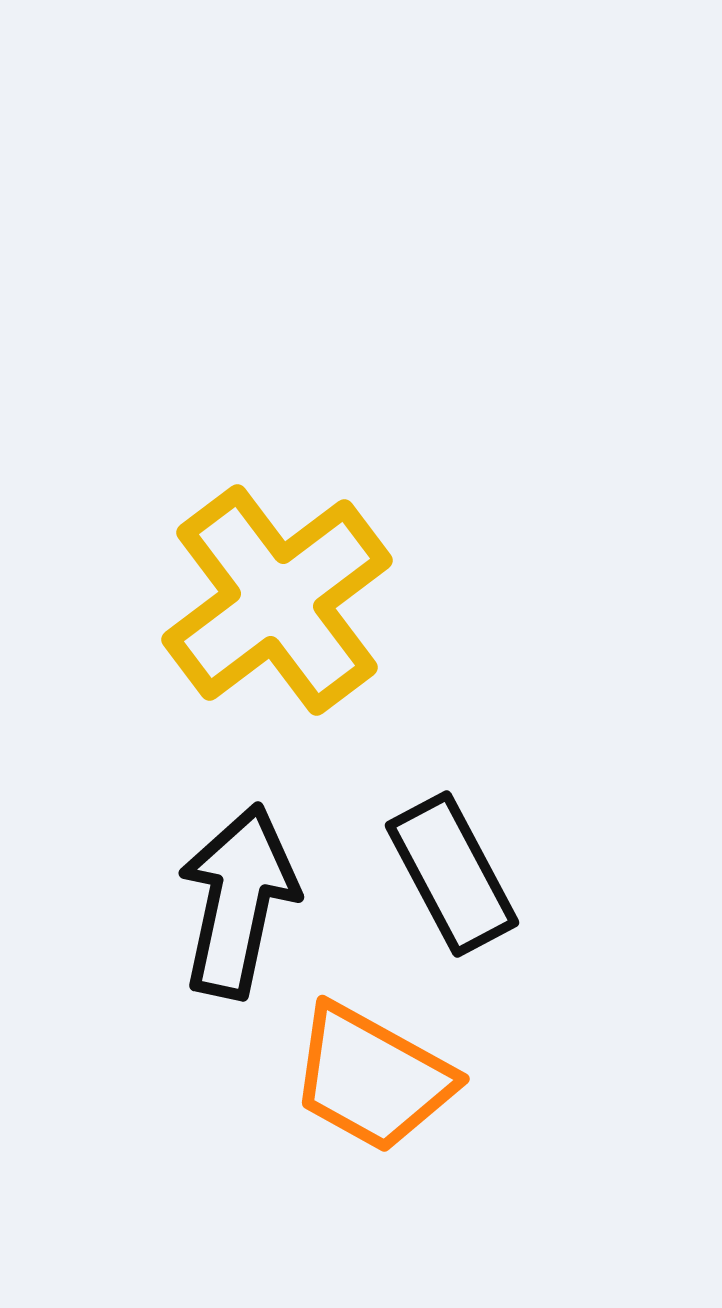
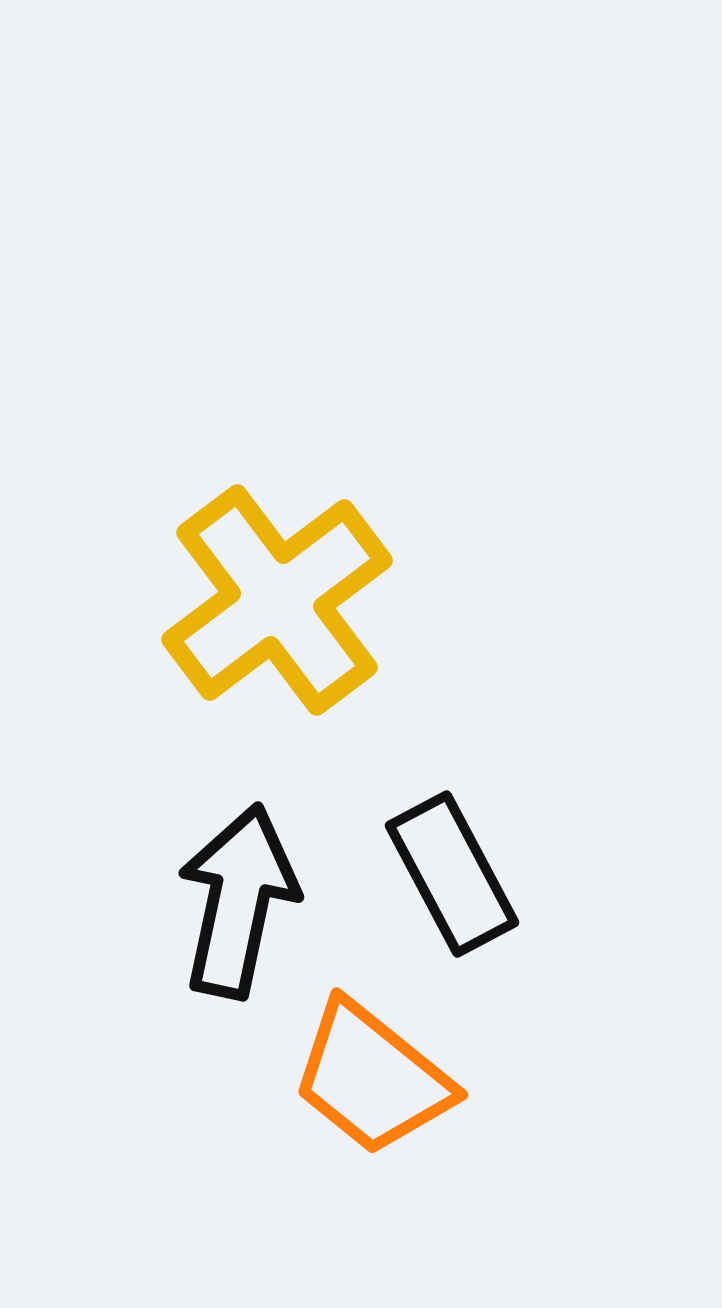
orange trapezoid: rotated 10 degrees clockwise
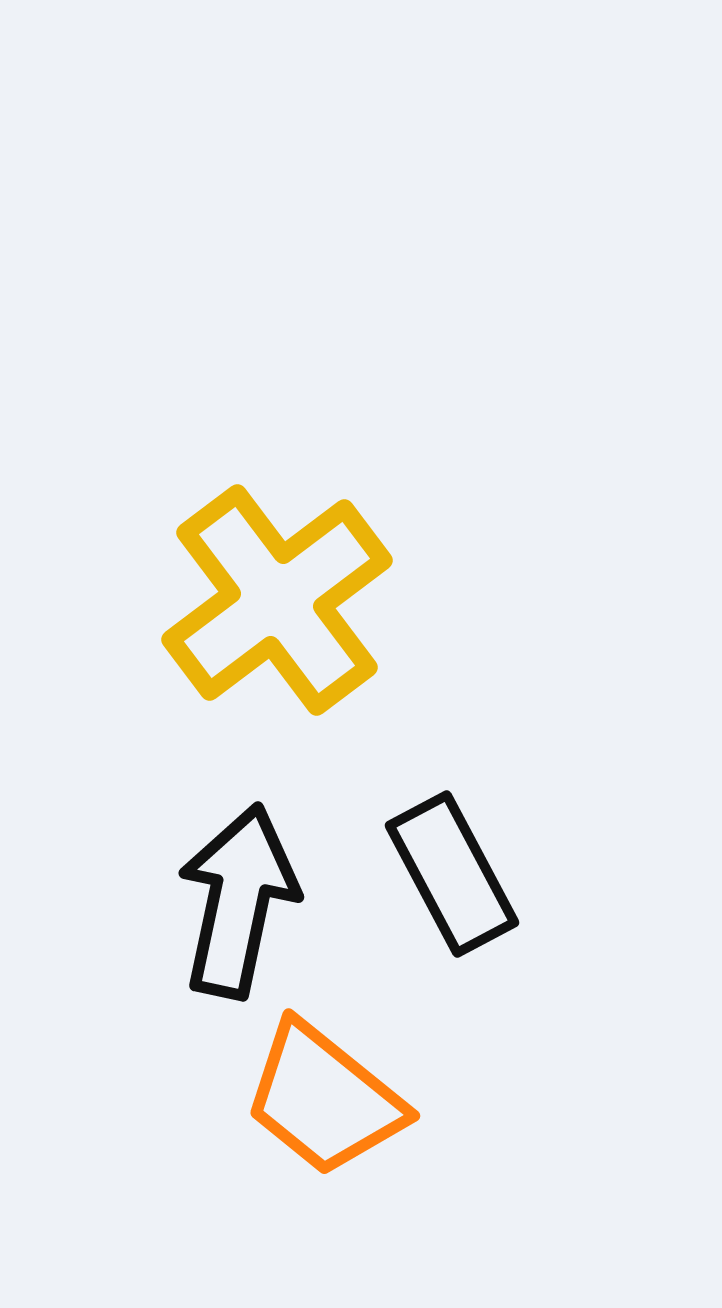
orange trapezoid: moved 48 px left, 21 px down
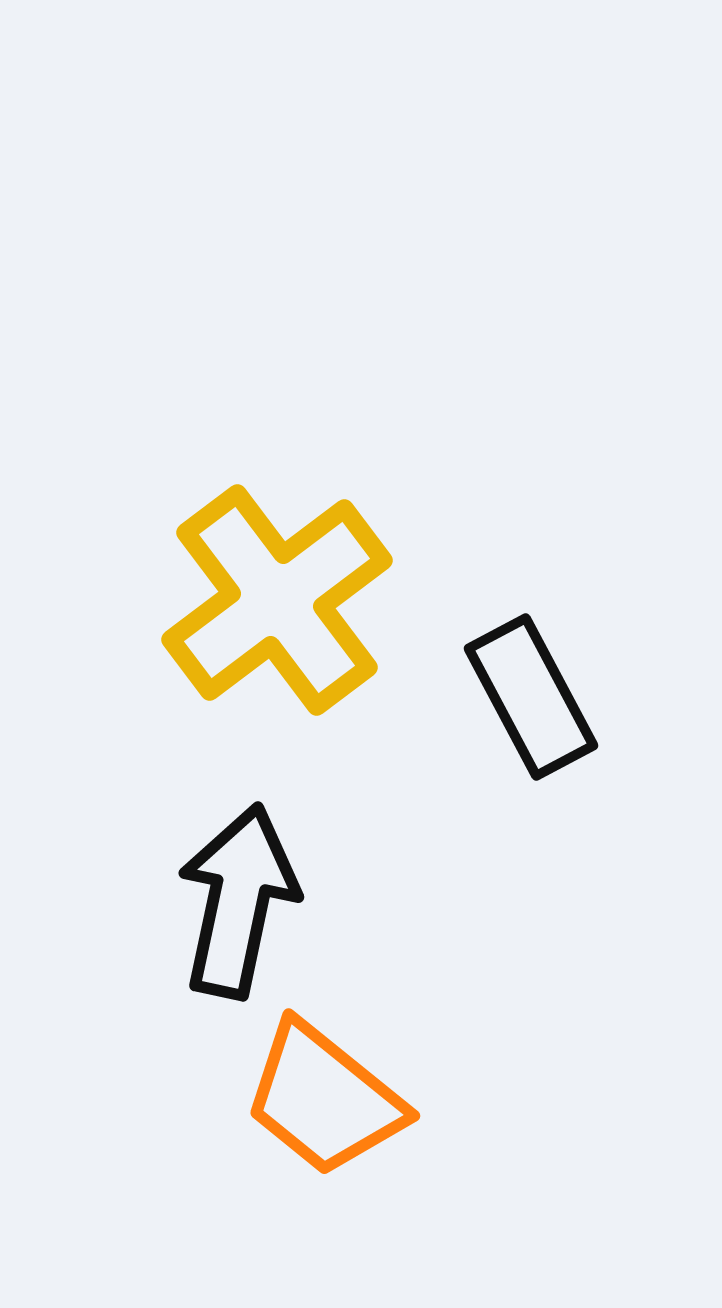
black rectangle: moved 79 px right, 177 px up
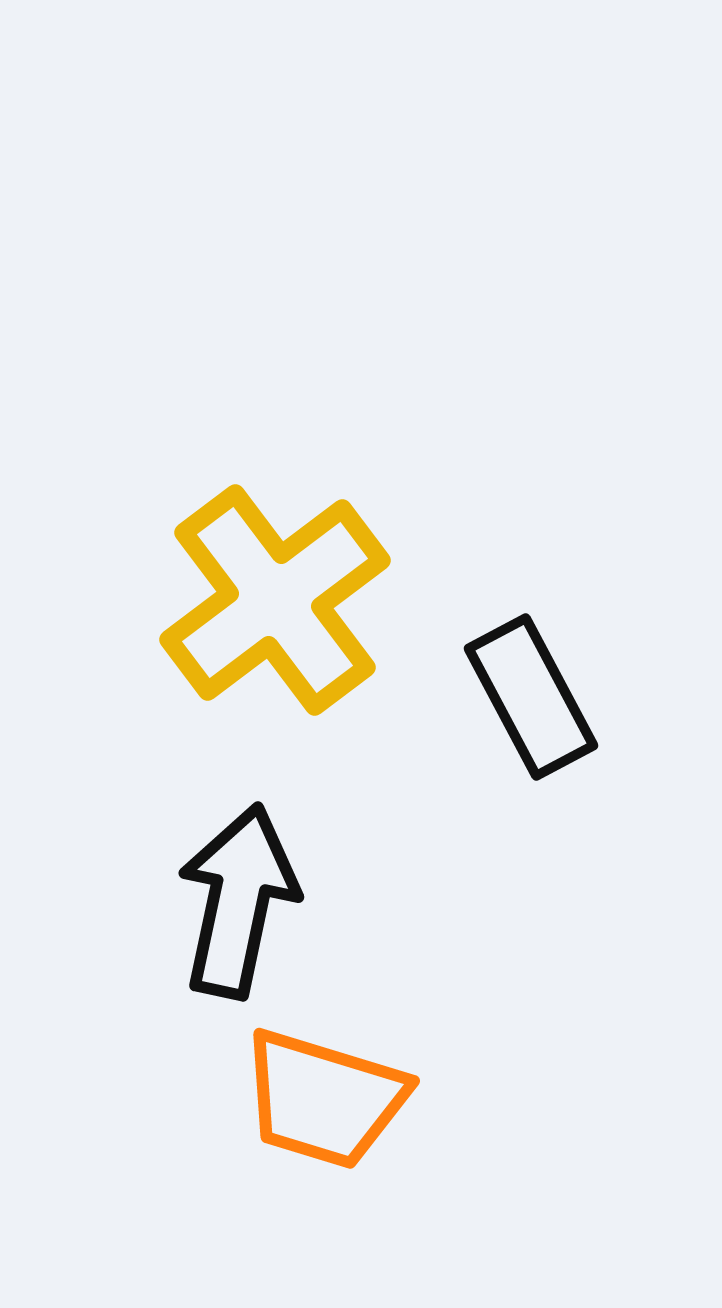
yellow cross: moved 2 px left
orange trapezoid: rotated 22 degrees counterclockwise
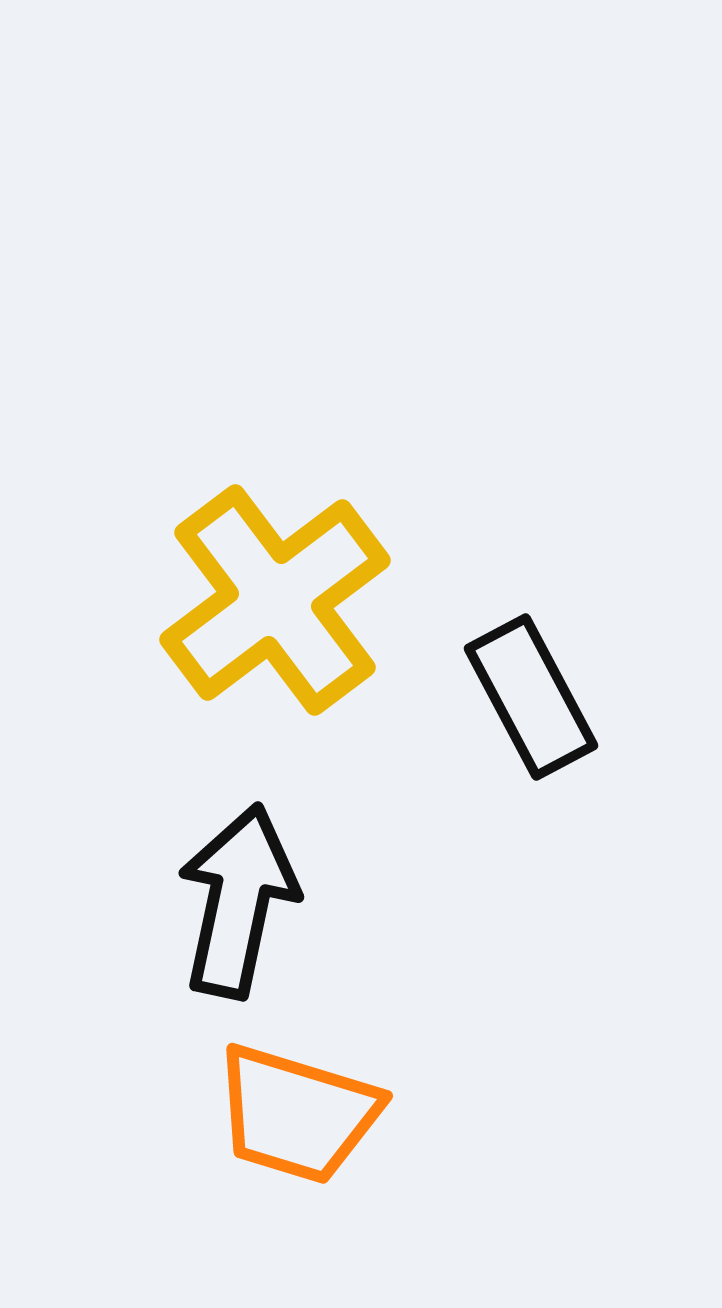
orange trapezoid: moved 27 px left, 15 px down
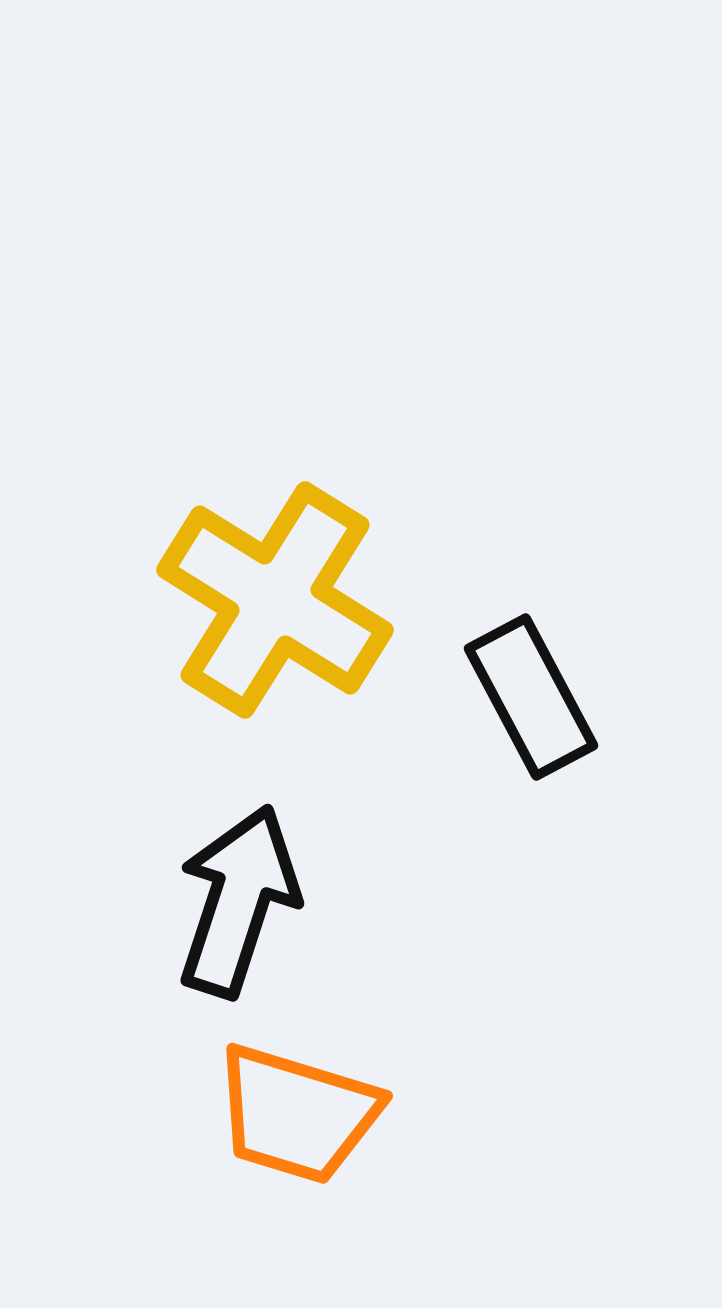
yellow cross: rotated 21 degrees counterclockwise
black arrow: rotated 6 degrees clockwise
